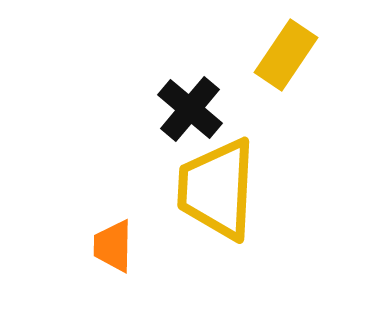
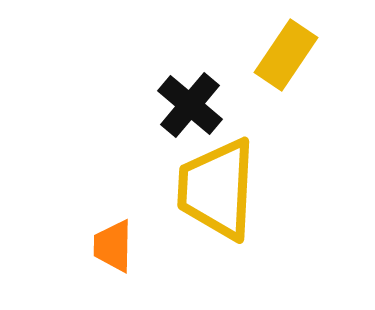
black cross: moved 4 px up
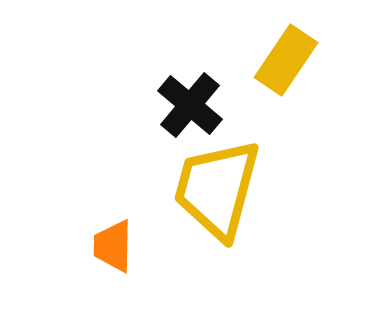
yellow rectangle: moved 5 px down
yellow trapezoid: rotated 12 degrees clockwise
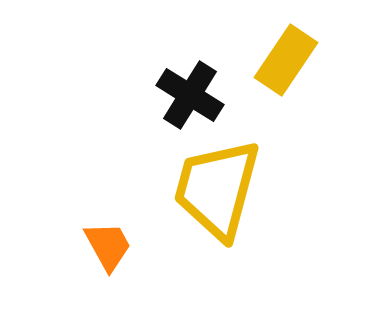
black cross: moved 10 px up; rotated 8 degrees counterclockwise
orange trapezoid: moved 5 px left; rotated 150 degrees clockwise
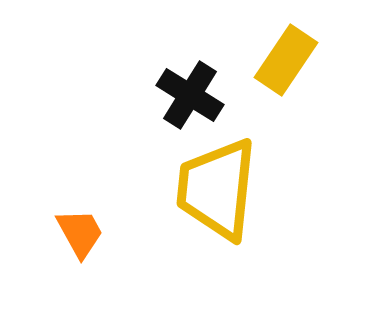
yellow trapezoid: rotated 9 degrees counterclockwise
orange trapezoid: moved 28 px left, 13 px up
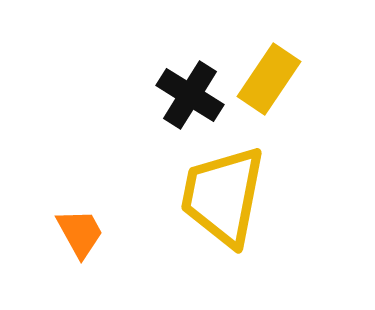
yellow rectangle: moved 17 px left, 19 px down
yellow trapezoid: moved 6 px right, 7 px down; rotated 5 degrees clockwise
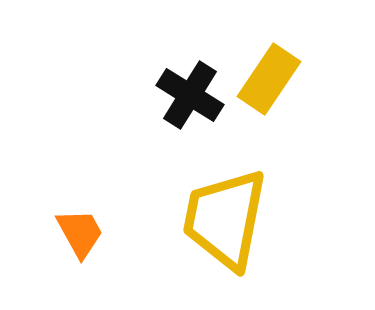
yellow trapezoid: moved 2 px right, 23 px down
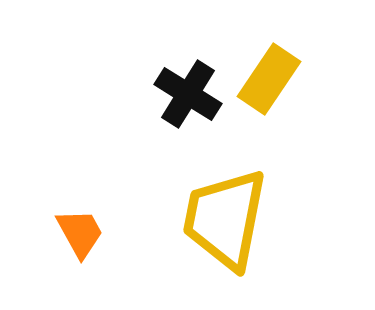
black cross: moved 2 px left, 1 px up
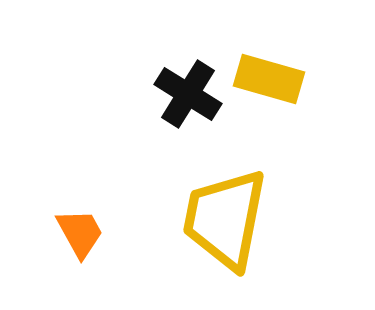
yellow rectangle: rotated 72 degrees clockwise
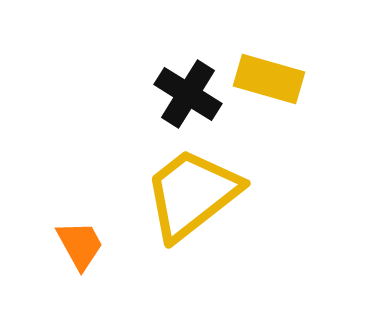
yellow trapezoid: moved 33 px left, 25 px up; rotated 41 degrees clockwise
orange trapezoid: moved 12 px down
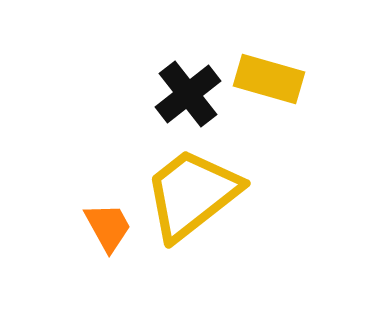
black cross: rotated 20 degrees clockwise
orange trapezoid: moved 28 px right, 18 px up
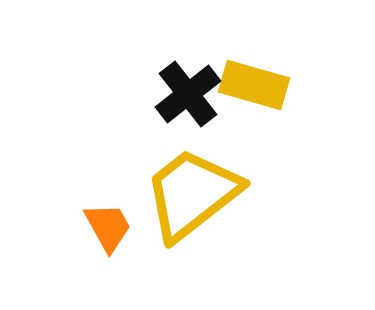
yellow rectangle: moved 15 px left, 6 px down
